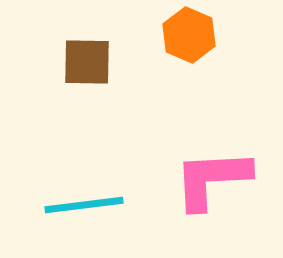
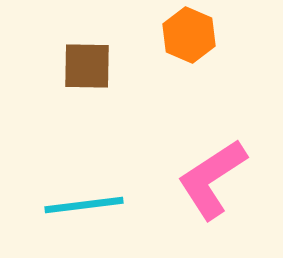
brown square: moved 4 px down
pink L-shape: rotated 30 degrees counterclockwise
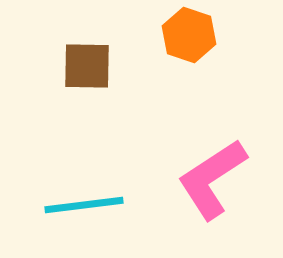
orange hexagon: rotated 4 degrees counterclockwise
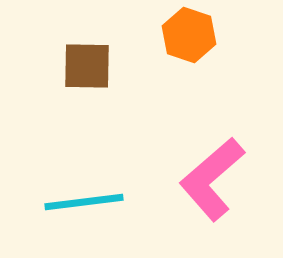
pink L-shape: rotated 8 degrees counterclockwise
cyan line: moved 3 px up
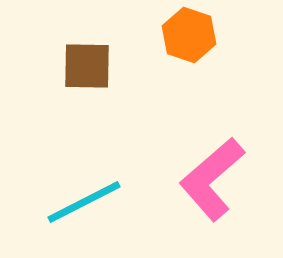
cyan line: rotated 20 degrees counterclockwise
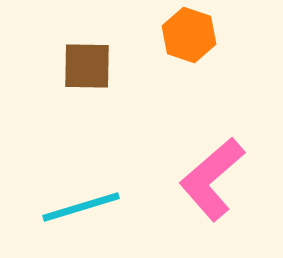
cyan line: moved 3 px left, 5 px down; rotated 10 degrees clockwise
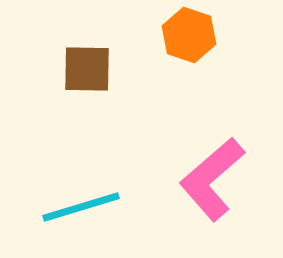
brown square: moved 3 px down
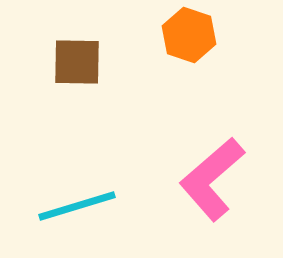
brown square: moved 10 px left, 7 px up
cyan line: moved 4 px left, 1 px up
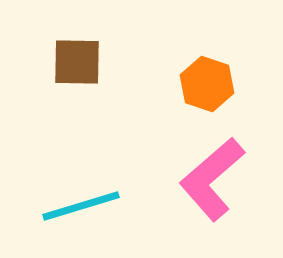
orange hexagon: moved 18 px right, 49 px down
cyan line: moved 4 px right
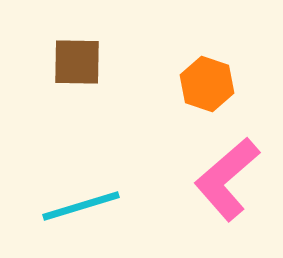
pink L-shape: moved 15 px right
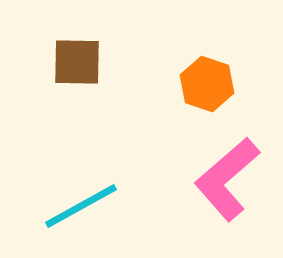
cyan line: rotated 12 degrees counterclockwise
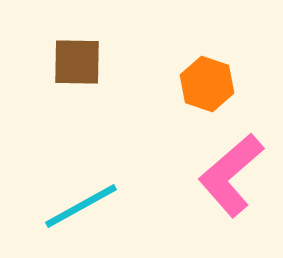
pink L-shape: moved 4 px right, 4 px up
